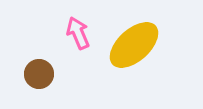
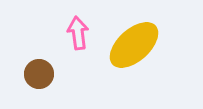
pink arrow: rotated 16 degrees clockwise
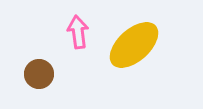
pink arrow: moved 1 px up
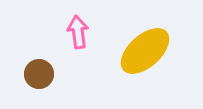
yellow ellipse: moved 11 px right, 6 px down
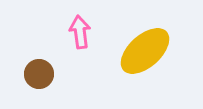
pink arrow: moved 2 px right
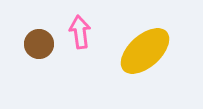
brown circle: moved 30 px up
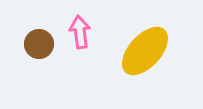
yellow ellipse: rotated 6 degrees counterclockwise
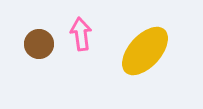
pink arrow: moved 1 px right, 2 px down
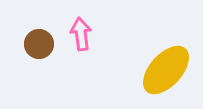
yellow ellipse: moved 21 px right, 19 px down
